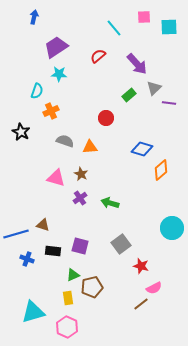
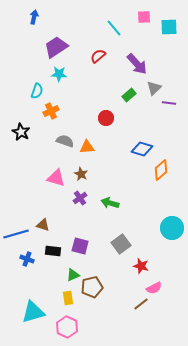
orange triangle: moved 3 px left
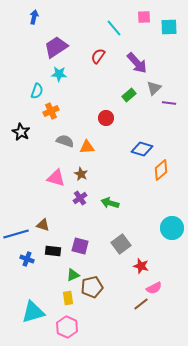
red semicircle: rotated 14 degrees counterclockwise
purple arrow: moved 1 px up
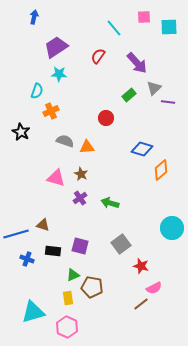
purple line: moved 1 px left, 1 px up
brown pentagon: rotated 25 degrees clockwise
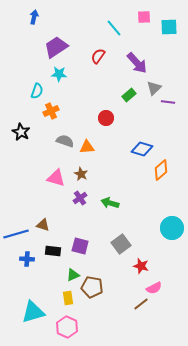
blue cross: rotated 16 degrees counterclockwise
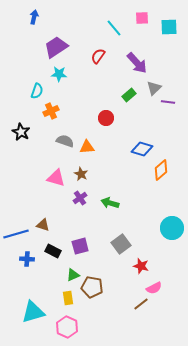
pink square: moved 2 px left, 1 px down
purple square: rotated 30 degrees counterclockwise
black rectangle: rotated 21 degrees clockwise
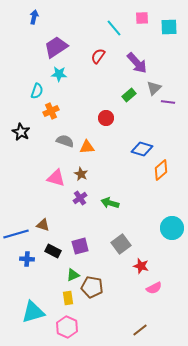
brown line: moved 1 px left, 26 px down
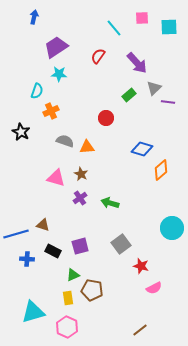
brown pentagon: moved 3 px down
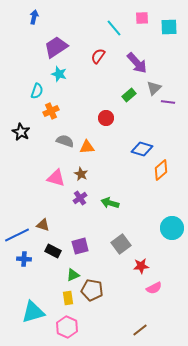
cyan star: rotated 14 degrees clockwise
blue line: moved 1 px right, 1 px down; rotated 10 degrees counterclockwise
blue cross: moved 3 px left
red star: rotated 21 degrees counterclockwise
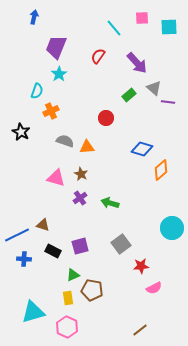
purple trapezoid: rotated 35 degrees counterclockwise
cyan star: rotated 21 degrees clockwise
gray triangle: rotated 35 degrees counterclockwise
